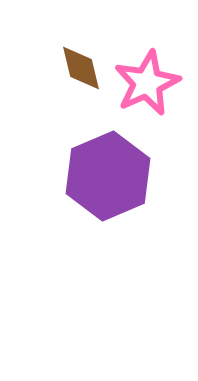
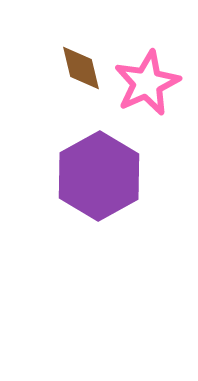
purple hexagon: moved 9 px left; rotated 6 degrees counterclockwise
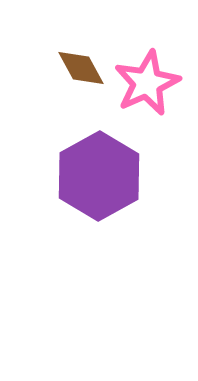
brown diamond: rotated 15 degrees counterclockwise
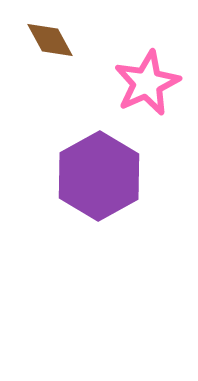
brown diamond: moved 31 px left, 28 px up
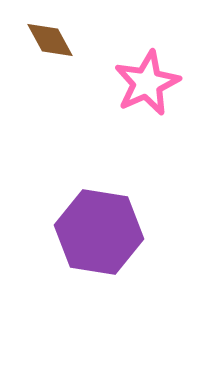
purple hexagon: moved 56 px down; rotated 22 degrees counterclockwise
